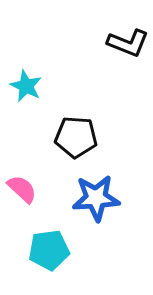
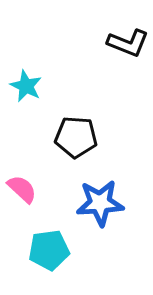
blue star: moved 4 px right, 5 px down
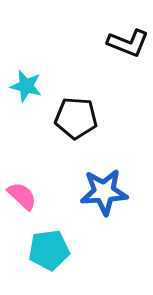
cyan star: rotated 12 degrees counterclockwise
black pentagon: moved 19 px up
pink semicircle: moved 7 px down
blue star: moved 4 px right, 11 px up
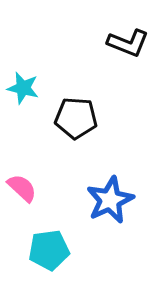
cyan star: moved 3 px left, 2 px down
blue star: moved 6 px right, 8 px down; rotated 21 degrees counterclockwise
pink semicircle: moved 8 px up
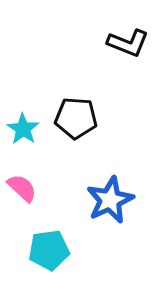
cyan star: moved 41 px down; rotated 20 degrees clockwise
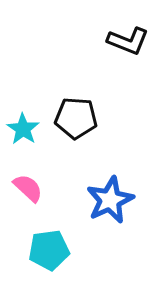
black L-shape: moved 2 px up
pink semicircle: moved 6 px right
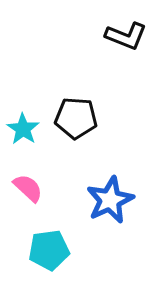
black L-shape: moved 2 px left, 5 px up
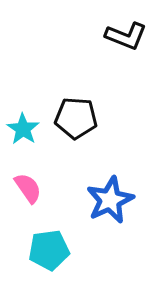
pink semicircle: rotated 12 degrees clockwise
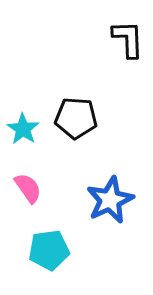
black L-shape: moved 2 px right, 3 px down; rotated 114 degrees counterclockwise
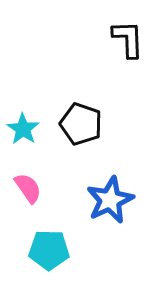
black pentagon: moved 5 px right, 6 px down; rotated 15 degrees clockwise
cyan pentagon: rotated 9 degrees clockwise
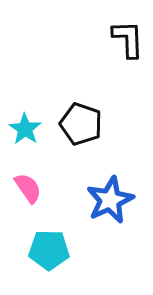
cyan star: moved 2 px right
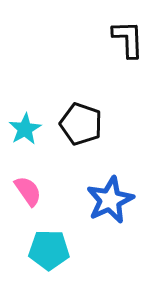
cyan star: rotated 8 degrees clockwise
pink semicircle: moved 3 px down
